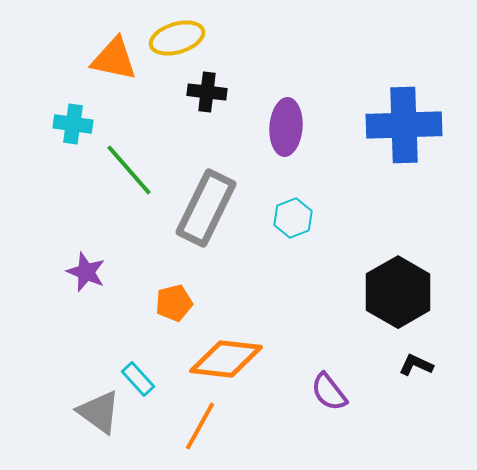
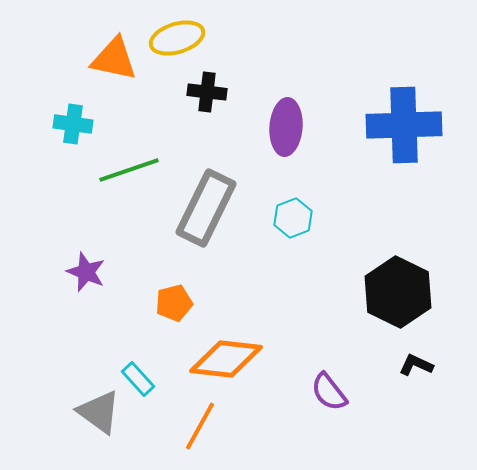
green line: rotated 68 degrees counterclockwise
black hexagon: rotated 4 degrees counterclockwise
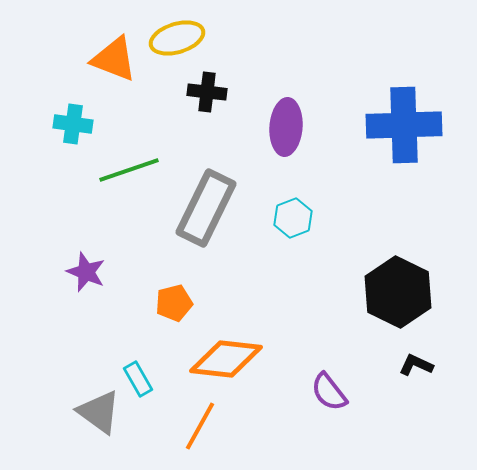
orange triangle: rotated 9 degrees clockwise
cyan rectangle: rotated 12 degrees clockwise
